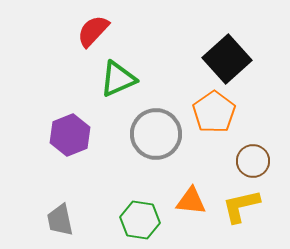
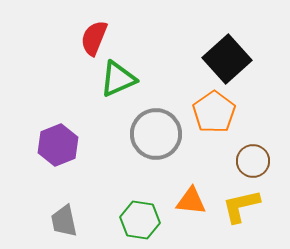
red semicircle: moved 1 px right, 7 px down; rotated 21 degrees counterclockwise
purple hexagon: moved 12 px left, 10 px down
gray trapezoid: moved 4 px right, 1 px down
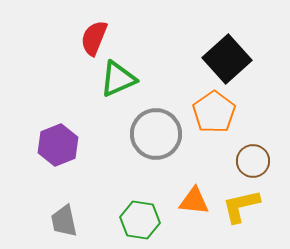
orange triangle: moved 3 px right
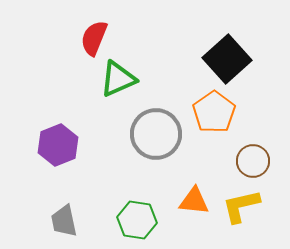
green hexagon: moved 3 px left
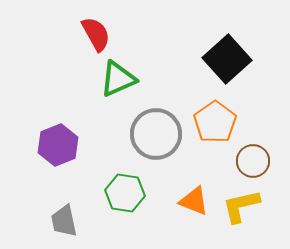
red semicircle: moved 2 px right, 4 px up; rotated 129 degrees clockwise
orange pentagon: moved 1 px right, 10 px down
orange triangle: rotated 16 degrees clockwise
green hexagon: moved 12 px left, 27 px up
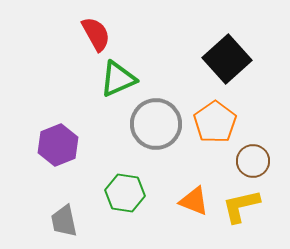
gray circle: moved 10 px up
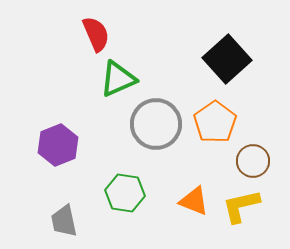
red semicircle: rotated 6 degrees clockwise
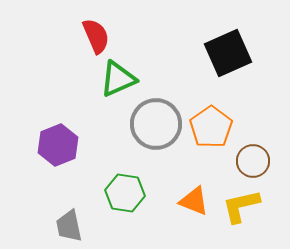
red semicircle: moved 2 px down
black square: moved 1 px right, 6 px up; rotated 18 degrees clockwise
orange pentagon: moved 4 px left, 5 px down
gray trapezoid: moved 5 px right, 5 px down
